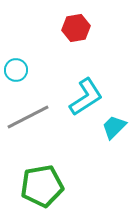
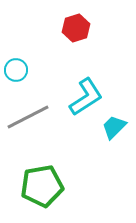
red hexagon: rotated 8 degrees counterclockwise
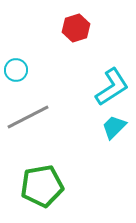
cyan L-shape: moved 26 px right, 10 px up
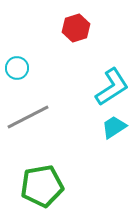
cyan circle: moved 1 px right, 2 px up
cyan trapezoid: rotated 12 degrees clockwise
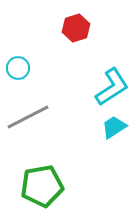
cyan circle: moved 1 px right
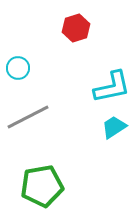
cyan L-shape: rotated 21 degrees clockwise
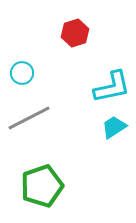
red hexagon: moved 1 px left, 5 px down
cyan circle: moved 4 px right, 5 px down
gray line: moved 1 px right, 1 px down
green pentagon: rotated 9 degrees counterclockwise
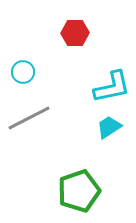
red hexagon: rotated 16 degrees clockwise
cyan circle: moved 1 px right, 1 px up
cyan trapezoid: moved 5 px left
green pentagon: moved 37 px right, 5 px down
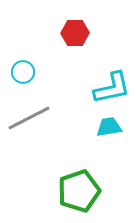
cyan L-shape: moved 1 px down
cyan trapezoid: rotated 24 degrees clockwise
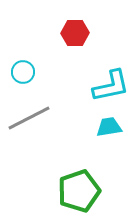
cyan L-shape: moved 1 px left, 2 px up
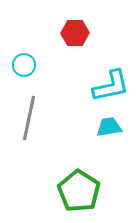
cyan circle: moved 1 px right, 7 px up
gray line: rotated 51 degrees counterclockwise
green pentagon: rotated 21 degrees counterclockwise
